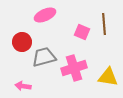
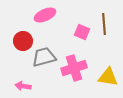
red circle: moved 1 px right, 1 px up
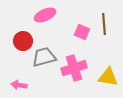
pink arrow: moved 4 px left, 1 px up
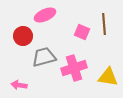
red circle: moved 5 px up
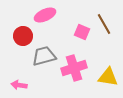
brown line: rotated 25 degrees counterclockwise
gray trapezoid: moved 1 px up
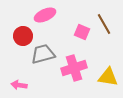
gray trapezoid: moved 1 px left, 2 px up
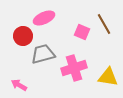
pink ellipse: moved 1 px left, 3 px down
pink arrow: rotated 21 degrees clockwise
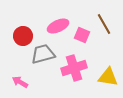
pink ellipse: moved 14 px right, 8 px down
pink square: moved 3 px down
pink arrow: moved 1 px right, 3 px up
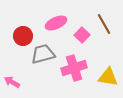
pink ellipse: moved 2 px left, 3 px up
pink square: rotated 21 degrees clockwise
pink arrow: moved 8 px left
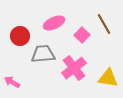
pink ellipse: moved 2 px left
red circle: moved 3 px left
gray trapezoid: rotated 10 degrees clockwise
pink cross: rotated 20 degrees counterclockwise
yellow triangle: moved 1 px down
